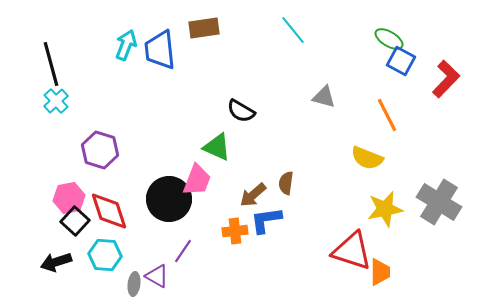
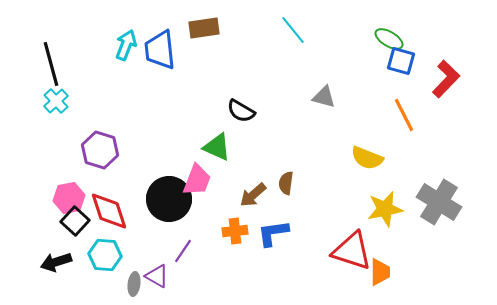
blue square: rotated 12 degrees counterclockwise
orange line: moved 17 px right
blue L-shape: moved 7 px right, 13 px down
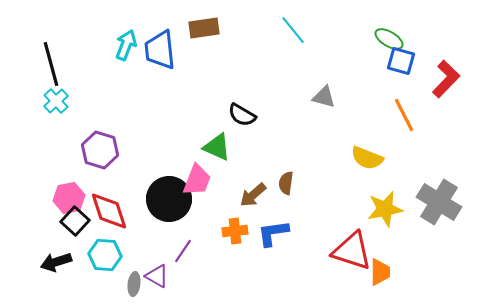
black semicircle: moved 1 px right, 4 px down
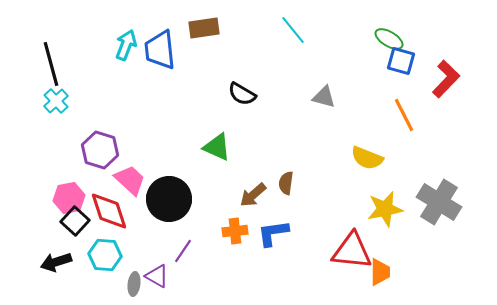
black semicircle: moved 21 px up
pink trapezoid: moved 67 px left; rotated 68 degrees counterclockwise
red triangle: rotated 12 degrees counterclockwise
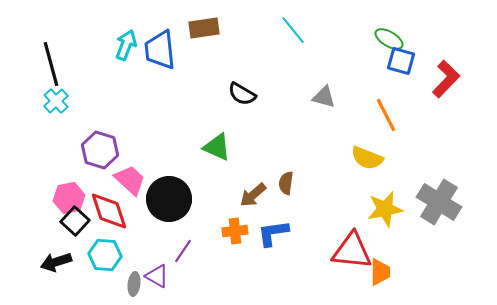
orange line: moved 18 px left
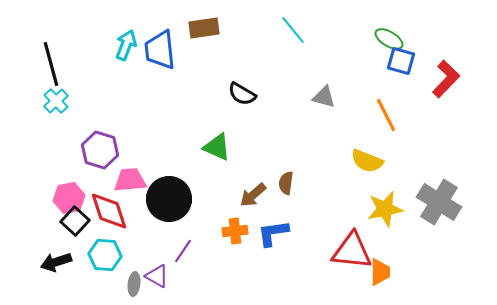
yellow semicircle: moved 3 px down
pink trapezoid: rotated 48 degrees counterclockwise
